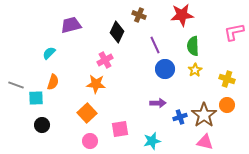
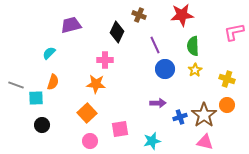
pink cross: rotated 28 degrees clockwise
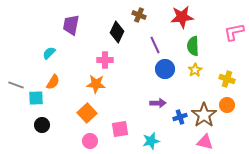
red star: moved 2 px down
purple trapezoid: rotated 65 degrees counterclockwise
orange semicircle: rotated 14 degrees clockwise
cyan star: moved 1 px left
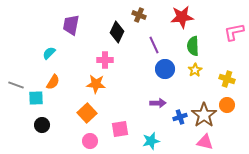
purple line: moved 1 px left
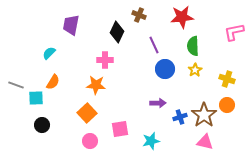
orange star: moved 1 px down
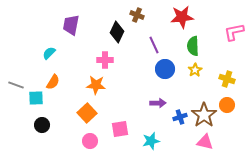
brown cross: moved 2 px left
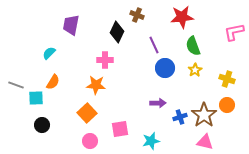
green semicircle: rotated 18 degrees counterclockwise
blue circle: moved 1 px up
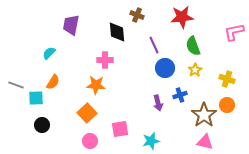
black diamond: rotated 30 degrees counterclockwise
purple arrow: rotated 77 degrees clockwise
blue cross: moved 22 px up
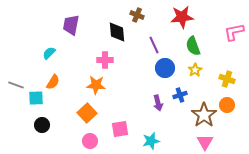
pink triangle: rotated 48 degrees clockwise
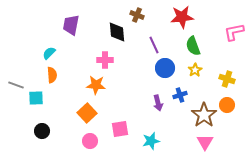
orange semicircle: moved 1 px left, 7 px up; rotated 35 degrees counterclockwise
black circle: moved 6 px down
